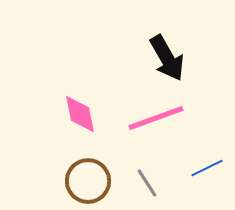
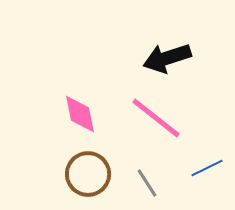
black arrow: rotated 102 degrees clockwise
pink line: rotated 58 degrees clockwise
brown circle: moved 7 px up
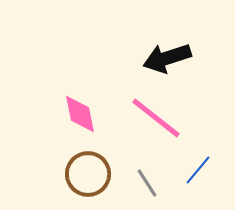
blue line: moved 9 px left, 2 px down; rotated 24 degrees counterclockwise
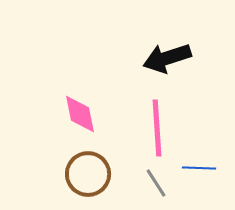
pink line: moved 1 px right, 10 px down; rotated 48 degrees clockwise
blue line: moved 1 px right, 2 px up; rotated 52 degrees clockwise
gray line: moved 9 px right
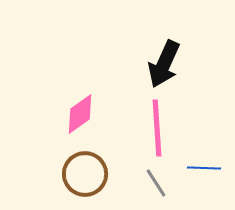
black arrow: moved 3 px left, 6 px down; rotated 48 degrees counterclockwise
pink diamond: rotated 66 degrees clockwise
blue line: moved 5 px right
brown circle: moved 3 px left
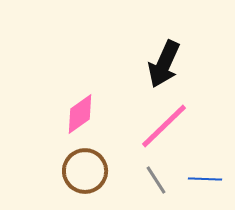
pink line: moved 7 px right, 2 px up; rotated 50 degrees clockwise
blue line: moved 1 px right, 11 px down
brown circle: moved 3 px up
gray line: moved 3 px up
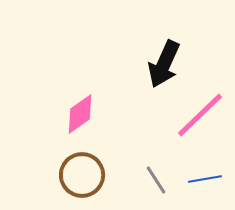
pink line: moved 36 px right, 11 px up
brown circle: moved 3 px left, 4 px down
blue line: rotated 12 degrees counterclockwise
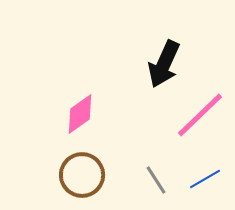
blue line: rotated 20 degrees counterclockwise
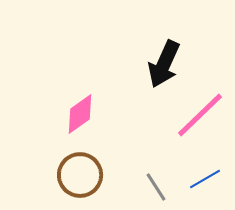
brown circle: moved 2 px left
gray line: moved 7 px down
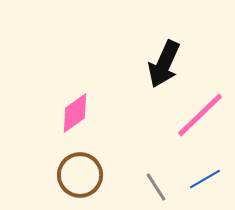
pink diamond: moved 5 px left, 1 px up
